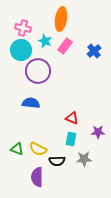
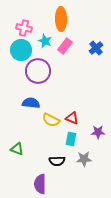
orange ellipse: rotated 10 degrees counterclockwise
pink cross: moved 1 px right
blue cross: moved 2 px right, 3 px up
yellow semicircle: moved 13 px right, 29 px up
purple semicircle: moved 3 px right, 7 px down
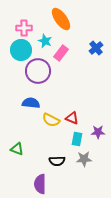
orange ellipse: rotated 35 degrees counterclockwise
pink cross: rotated 14 degrees counterclockwise
pink rectangle: moved 4 px left, 7 px down
cyan rectangle: moved 6 px right
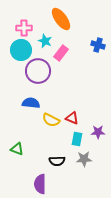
blue cross: moved 2 px right, 3 px up; rotated 32 degrees counterclockwise
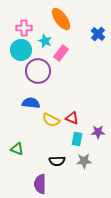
blue cross: moved 11 px up; rotated 24 degrees clockwise
gray star: moved 2 px down
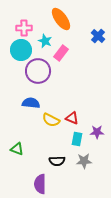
blue cross: moved 2 px down
purple star: moved 1 px left
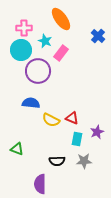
purple star: rotated 24 degrees counterclockwise
